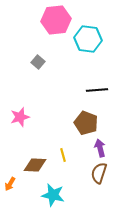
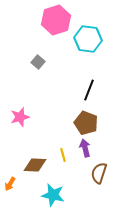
pink hexagon: rotated 12 degrees counterclockwise
black line: moved 8 px left; rotated 65 degrees counterclockwise
purple arrow: moved 15 px left
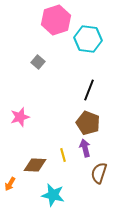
brown pentagon: moved 2 px right
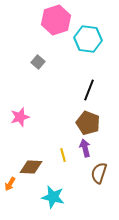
brown diamond: moved 4 px left, 2 px down
cyan star: moved 2 px down
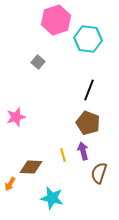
pink star: moved 4 px left
purple arrow: moved 2 px left, 3 px down
cyan star: moved 1 px left, 1 px down
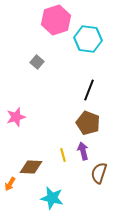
gray square: moved 1 px left
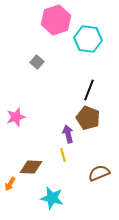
brown pentagon: moved 5 px up
purple arrow: moved 15 px left, 17 px up
brown semicircle: rotated 50 degrees clockwise
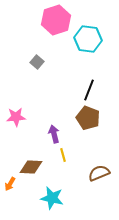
pink star: rotated 12 degrees clockwise
purple arrow: moved 14 px left
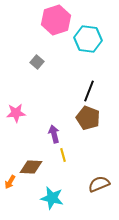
black line: moved 1 px down
pink star: moved 4 px up
brown semicircle: moved 11 px down
orange arrow: moved 2 px up
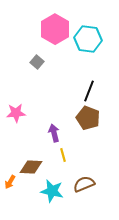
pink hexagon: moved 1 px left, 9 px down; rotated 12 degrees counterclockwise
purple arrow: moved 1 px up
brown semicircle: moved 15 px left
cyan star: moved 7 px up
